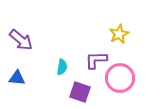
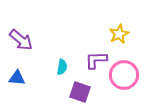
pink circle: moved 4 px right, 3 px up
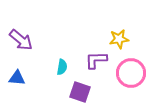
yellow star: moved 5 px down; rotated 18 degrees clockwise
pink circle: moved 7 px right, 2 px up
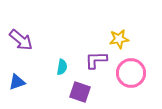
blue triangle: moved 4 px down; rotated 24 degrees counterclockwise
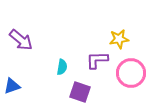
purple L-shape: moved 1 px right
blue triangle: moved 5 px left, 4 px down
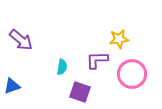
pink circle: moved 1 px right, 1 px down
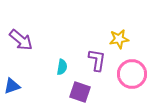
purple L-shape: rotated 100 degrees clockwise
